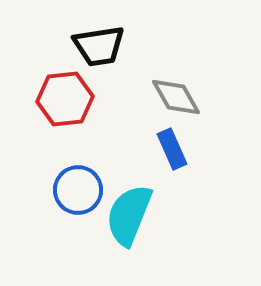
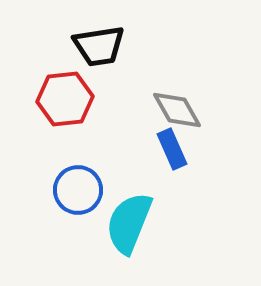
gray diamond: moved 1 px right, 13 px down
cyan semicircle: moved 8 px down
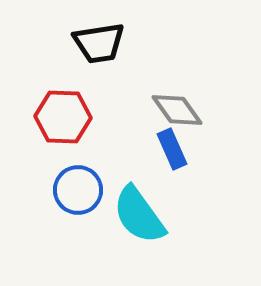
black trapezoid: moved 3 px up
red hexagon: moved 2 px left, 18 px down; rotated 8 degrees clockwise
gray diamond: rotated 6 degrees counterclockwise
cyan semicircle: moved 10 px right, 8 px up; rotated 58 degrees counterclockwise
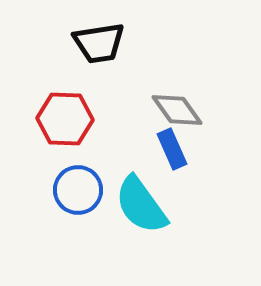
red hexagon: moved 2 px right, 2 px down
cyan semicircle: moved 2 px right, 10 px up
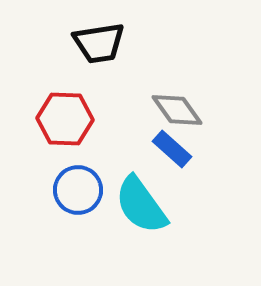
blue rectangle: rotated 24 degrees counterclockwise
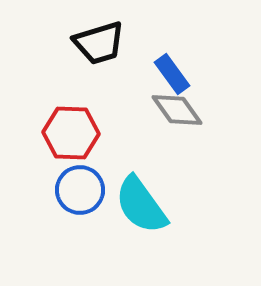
black trapezoid: rotated 8 degrees counterclockwise
red hexagon: moved 6 px right, 14 px down
blue rectangle: moved 75 px up; rotated 12 degrees clockwise
blue circle: moved 2 px right
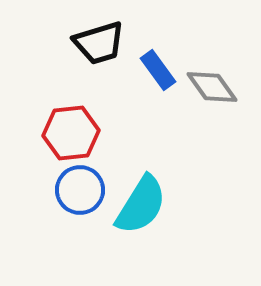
blue rectangle: moved 14 px left, 4 px up
gray diamond: moved 35 px right, 23 px up
red hexagon: rotated 8 degrees counterclockwise
cyan semicircle: rotated 112 degrees counterclockwise
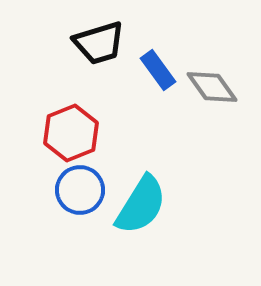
red hexagon: rotated 16 degrees counterclockwise
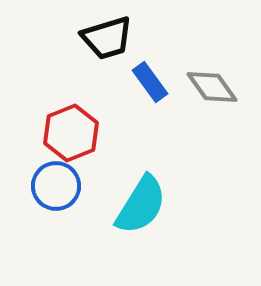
black trapezoid: moved 8 px right, 5 px up
blue rectangle: moved 8 px left, 12 px down
blue circle: moved 24 px left, 4 px up
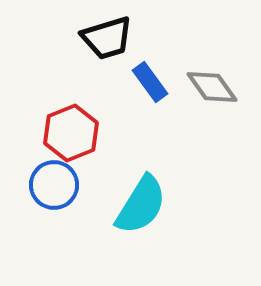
blue circle: moved 2 px left, 1 px up
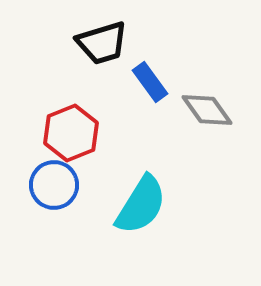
black trapezoid: moved 5 px left, 5 px down
gray diamond: moved 5 px left, 23 px down
